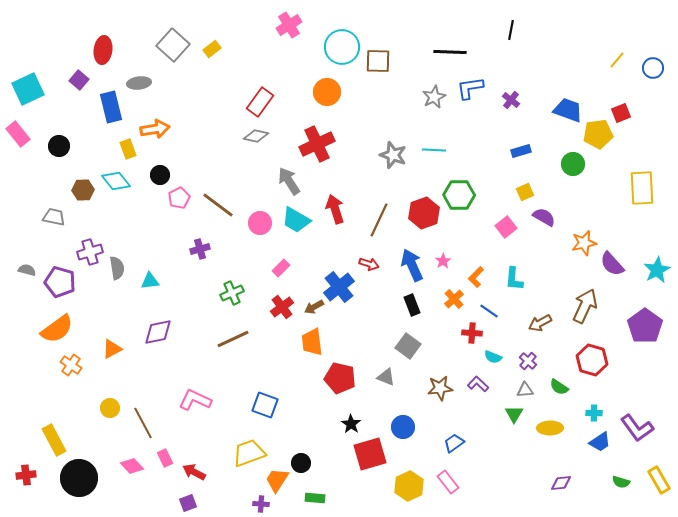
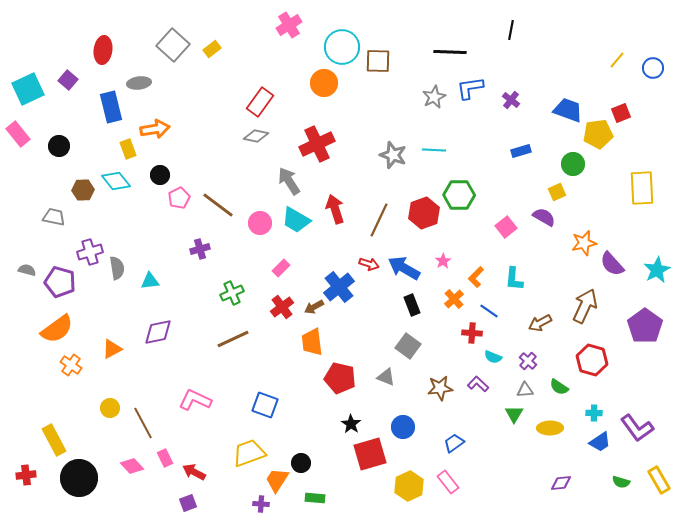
purple square at (79, 80): moved 11 px left
orange circle at (327, 92): moved 3 px left, 9 px up
yellow square at (525, 192): moved 32 px right
blue arrow at (412, 265): moved 8 px left, 3 px down; rotated 36 degrees counterclockwise
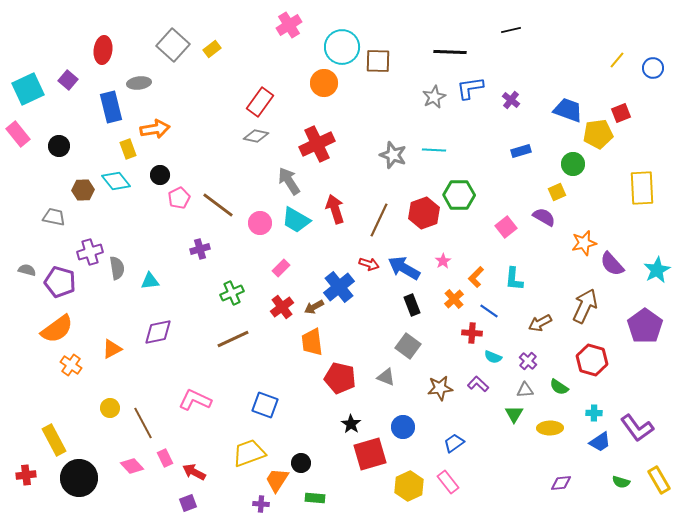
black line at (511, 30): rotated 66 degrees clockwise
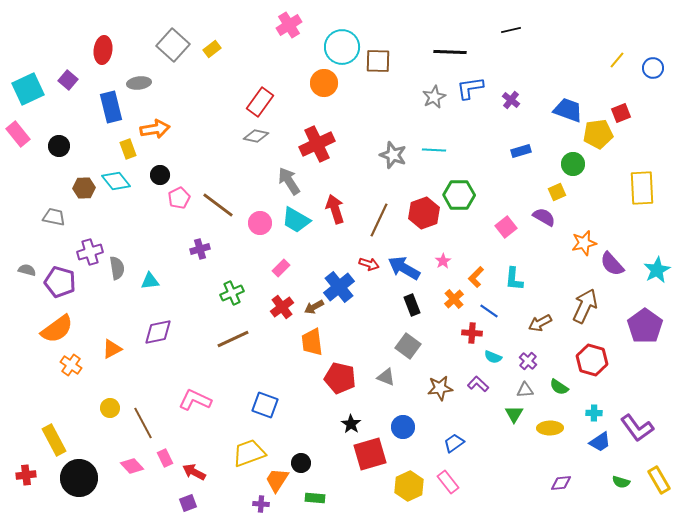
brown hexagon at (83, 190): moved 1 px right, 2 px up
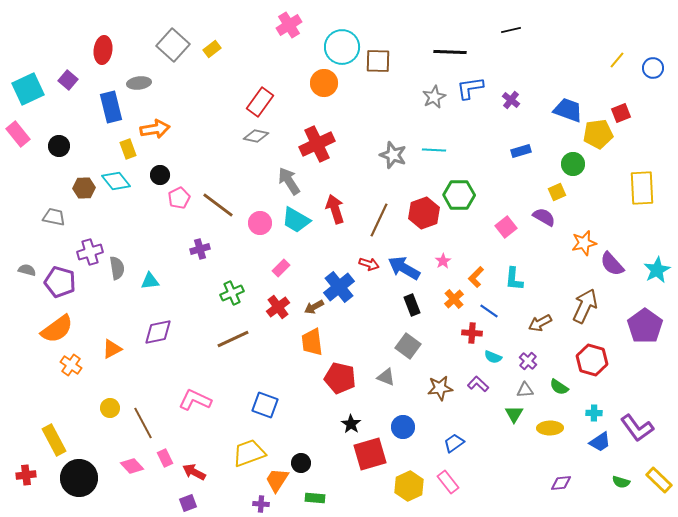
red cross at (282, 307): moved 4 px left
yellow rectangle at (659, 480): rotated 16 degrees counterclockwise
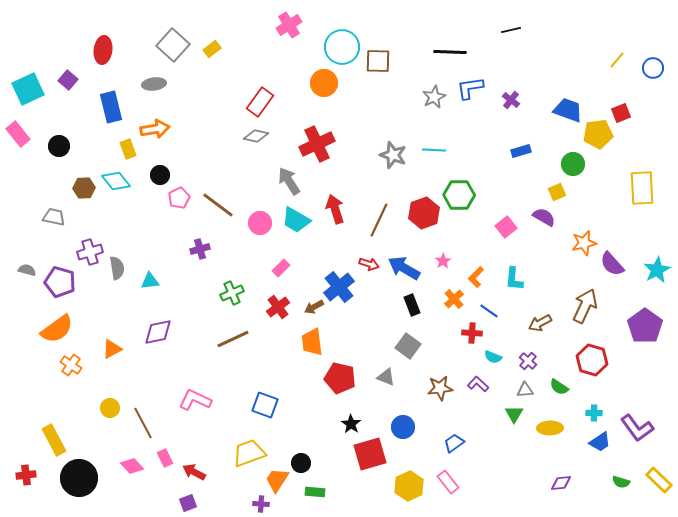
gray ellipse at (139, 83): moved 15 px right, 1 px down
green rectangle at (315, 498): moved 6 px up
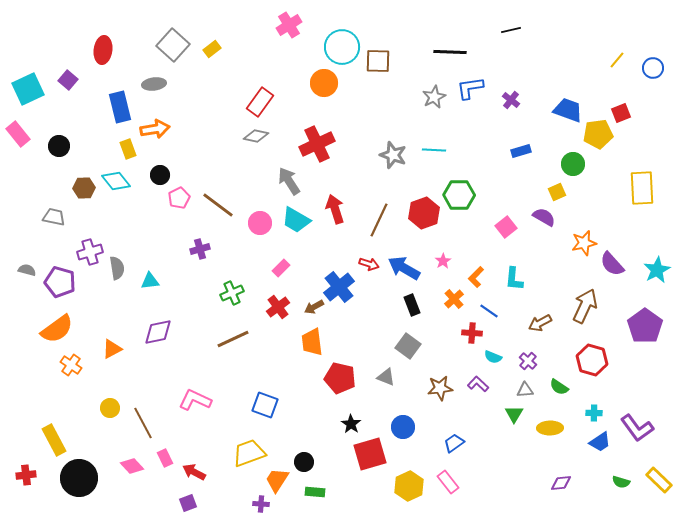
blue rectangle at (111, 107): moved 9 px right
black circle at (301, 463): moved 3 px right, 1 px up
